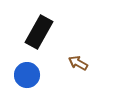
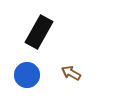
brown arrow: moved 7 px left, 10 px down
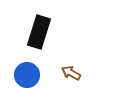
black rectangle: rotated 12 degrees counterclockwise
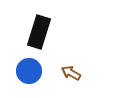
blue circle: moved 2 px right, 4 px up
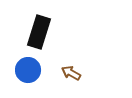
blue circle: moved 1 px left, 1 px up
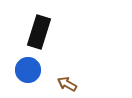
brown arrow: moved 4 px left, 11 px down
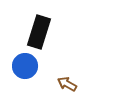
blue circle: moved 3 px left, 4 px up
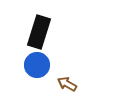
blue circle: moved 12 px right, 1 px up
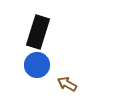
black rectangle: moved 1 px left
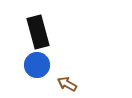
black rectangle: rotated 32 degrees counterclockwise
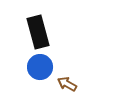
blue circle: moved 3 px right, 2 px down
